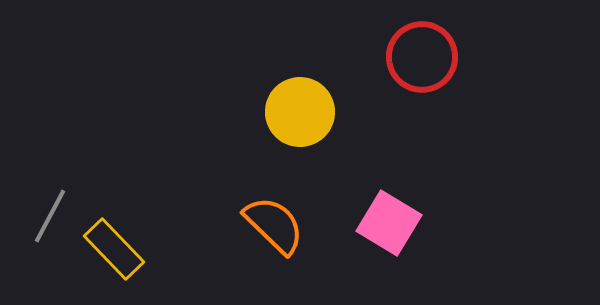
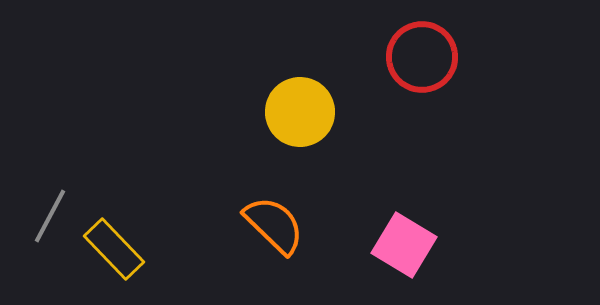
pink square: moved 15 px right, 22 px down
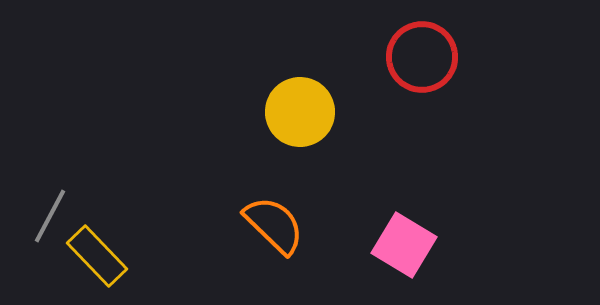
yellow rectangle: moved 17 px left, 7 px down
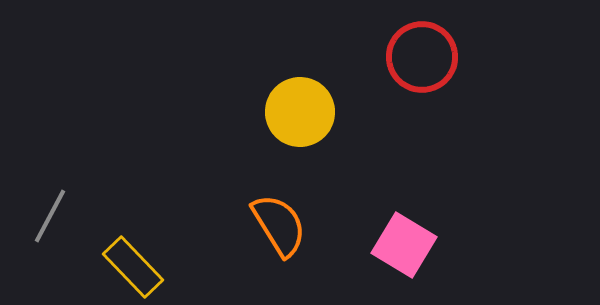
orange semicircle: moved 5 px right; rotated 14 degrees clockwise
yellow rectangle: moved 36 px right, 11 px down
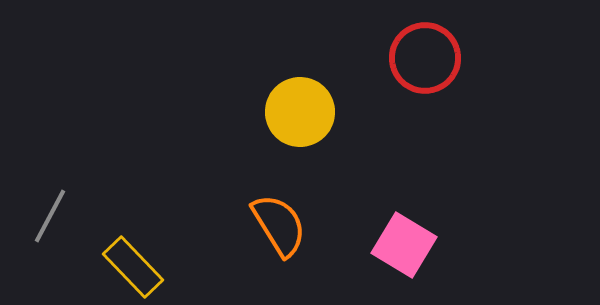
red circle: moved 3 px right, 1 px down
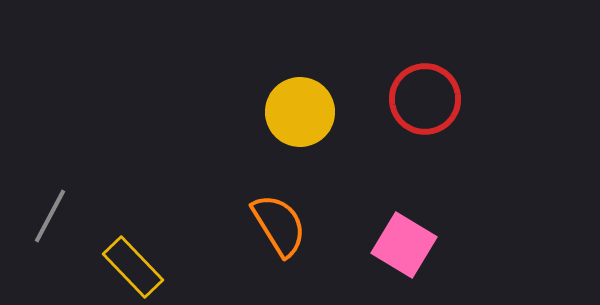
red circle: moved 41 px down
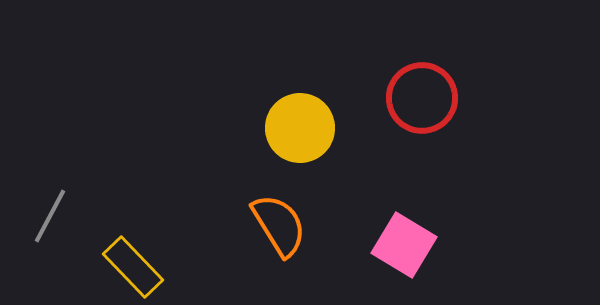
red circle: moved 3 px left, 1 px up
yellow circle: moved 16 px down
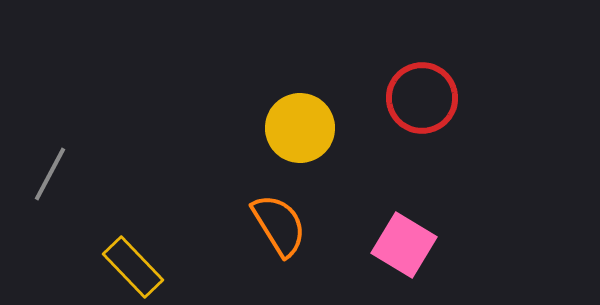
gray line: moved 42 px up
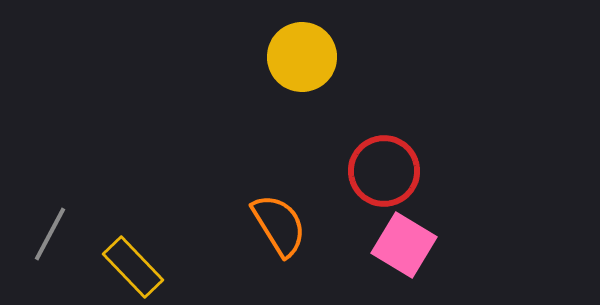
red circle: moved 38 px left, 73 px down
yellow circle: moved 2 px right, 71 px up
gray line: moved 60 px down
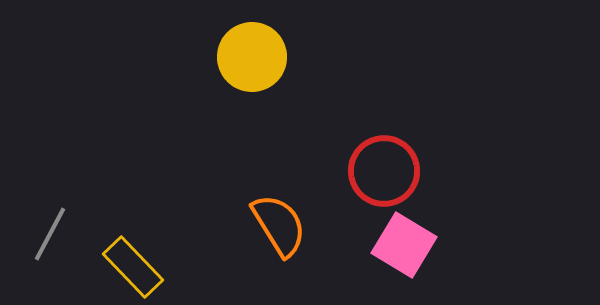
yellow circle: moved 50 px left
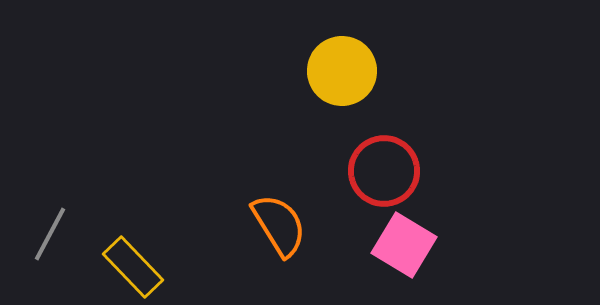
yellow circle: moved 90 px right, 14 px down
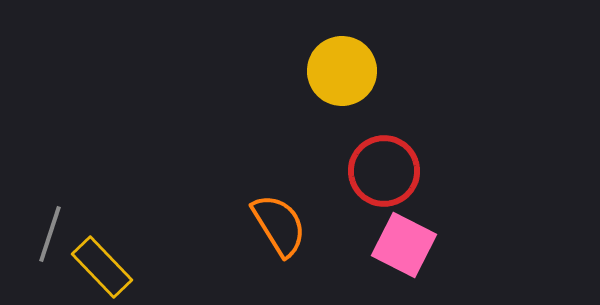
gray line: rotated 10 degrees counterclockwise
pink square: rotated 4 degrees counterclockwise
yellow rectangle: moved 31 px left
